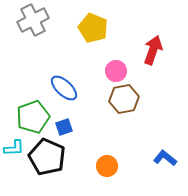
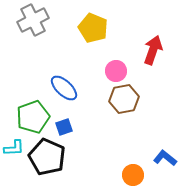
orange circle: moved 26 px right, 9 px down
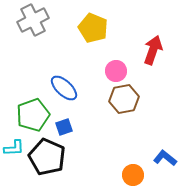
green pentagon: moved 2 px up
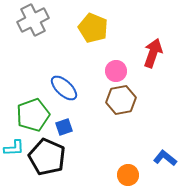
red arrow: moved 3 px down
brown hexagon: moved 3 px left, 1 px down
orange circle: moved 5 px left
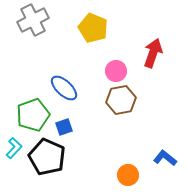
cyan L-shape: rotated 45 degrees counterclockwise
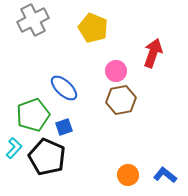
blue L-shape: moved 17 px down
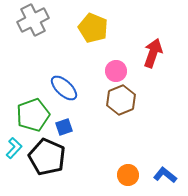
brown hexagon: rotated 12 degrees counterclockwise
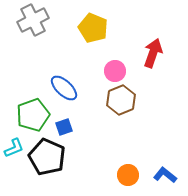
pink circle: moved 1 px left
cyan L-shape: rotated 25 degrees clockwise
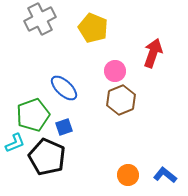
gray cross: moved 7 px right, 1 px up
cyan L-shape: moved 1 px right, 5 px up
